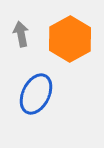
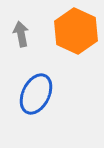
orange hexagon: moved 6 px right, 8 px up; rotated 6 degrees counterclockwise
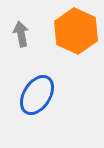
blue ellipse: moved 1 px right, 1 px down; rotated 6 degrees clockwise
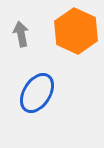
blue ellipse: moved 2 px up
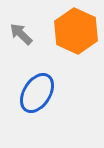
gray arrow: rotated 35 degrees counterclockwise
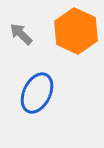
blue ellipse: rotated 6 degrees counterclockwise
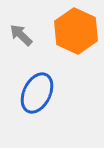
gray arrow: moved 1 px down
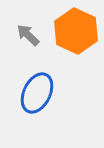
gray arrow: moved 7 px right
